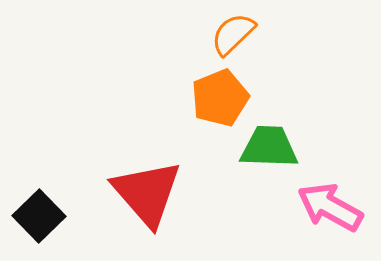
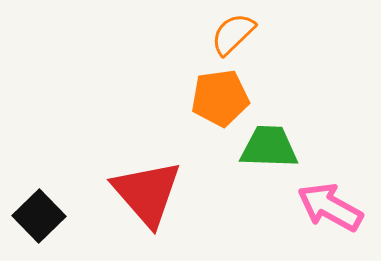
orange pentagon: rotated 14 degrees clockwise
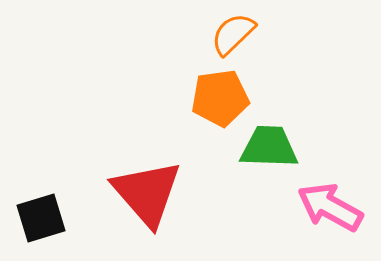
black square: moved 2 px right, 2 px down; rotated 27 degrees clockwise
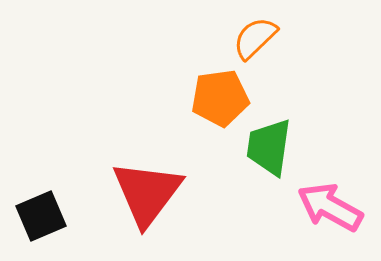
orange semicircle: moved 22 px right, 4 px down
green trapezoid: rotated 84 degrees counterclockwise
red triangle: rotated 18 degrees clockwise
black square: moved 2 px up; rotated 6 degrees counterclockwise
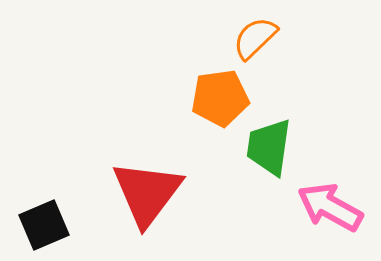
black square: moved 3 px right, 9 px down
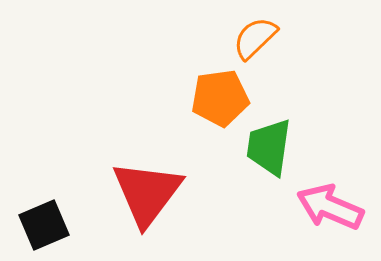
pink arrow: rotated 6 degrees counterclockwise
